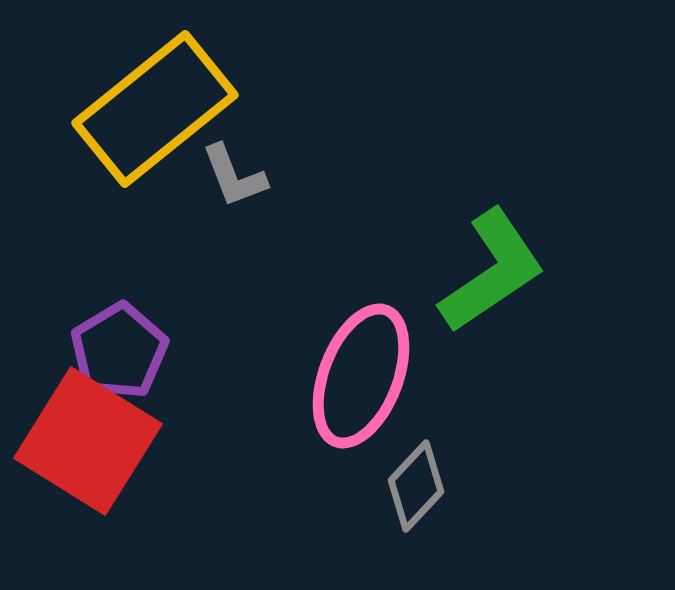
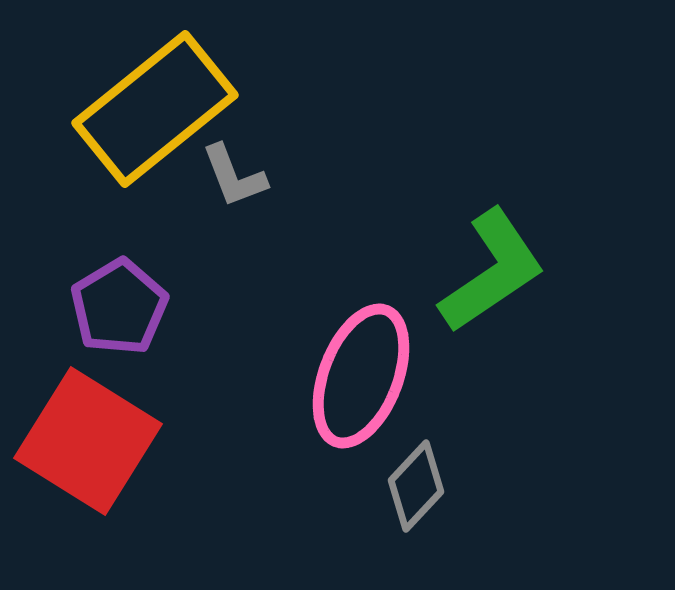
purple pentagon: moved 44 px up
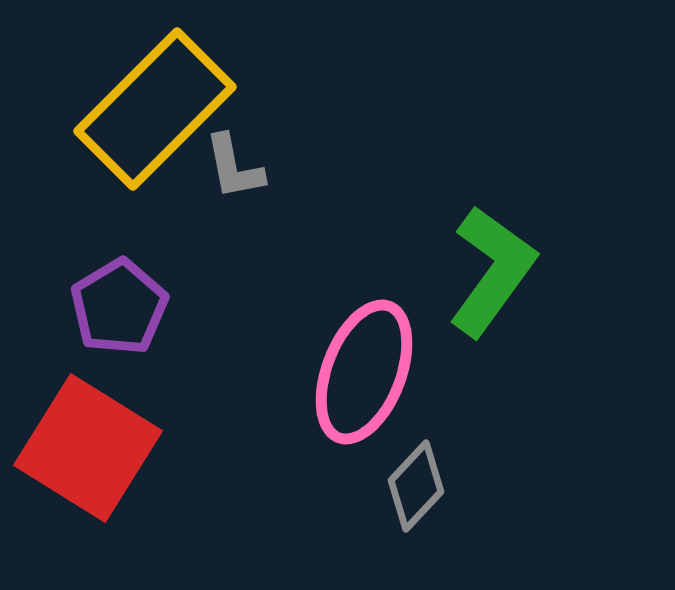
yellow rectangle: rotated 6 degrees counterclockwise
gray L-shape: moved 9 px up; rotated 10 degrees clockwise
green L-shape: rotated 20 degrees counterclockwise
pink ellipse: moved 3 px right, 4 px up
red square: moved 7 px down
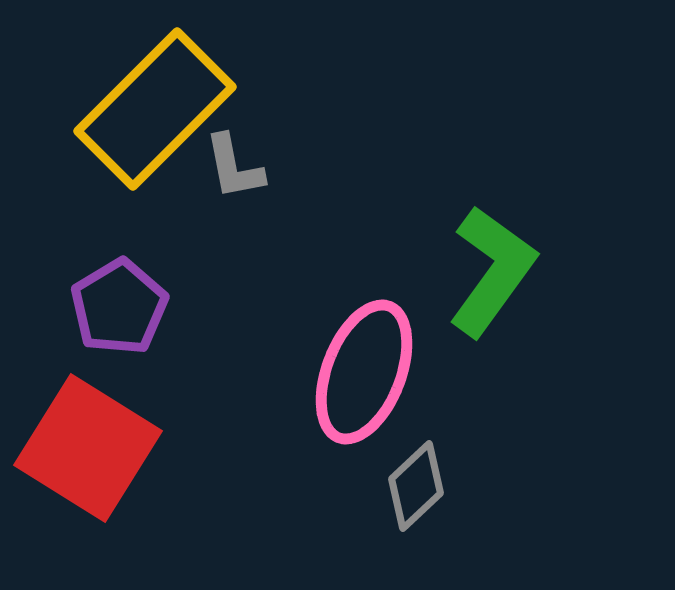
gray diamond: rotated 4 degrees clockwise
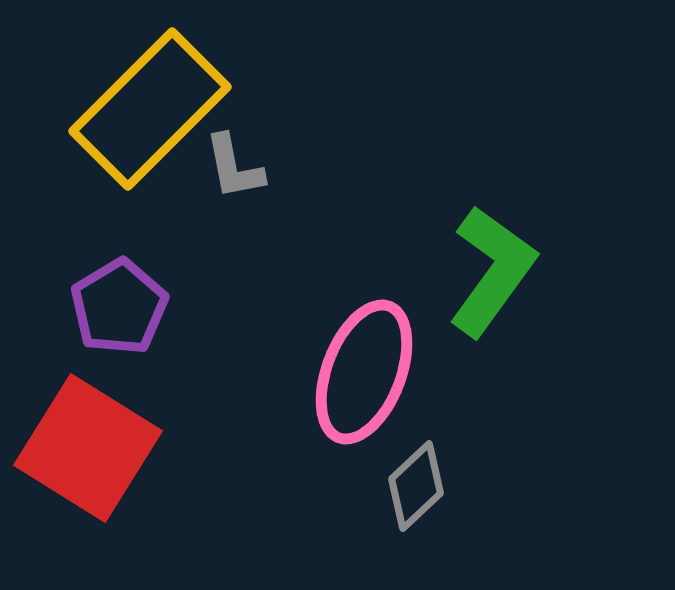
yellow rectangle: moved 5 px left
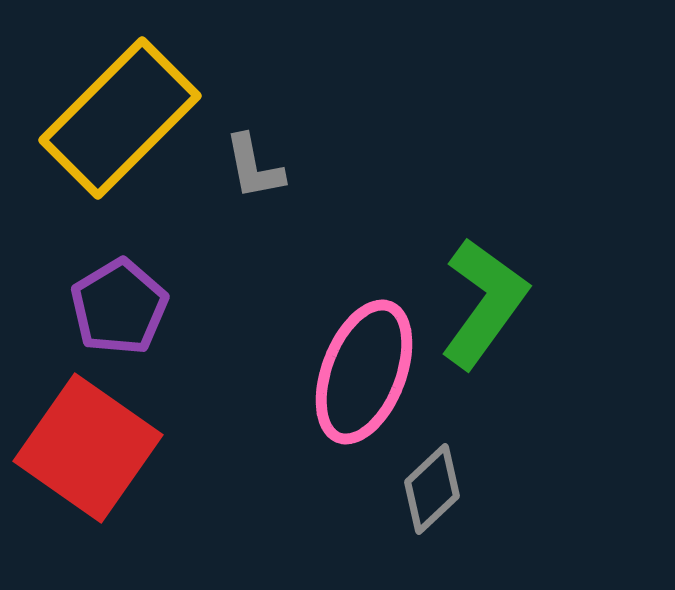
yellow rectangle: moved 30 px left, 9 px down
gray L-shape: moved 20 px right
green L-shape: moved 8 px left, 32 px down
red square: rotated 3 degrees clockwise
gray diamond: moved 16 px right, 3 px down
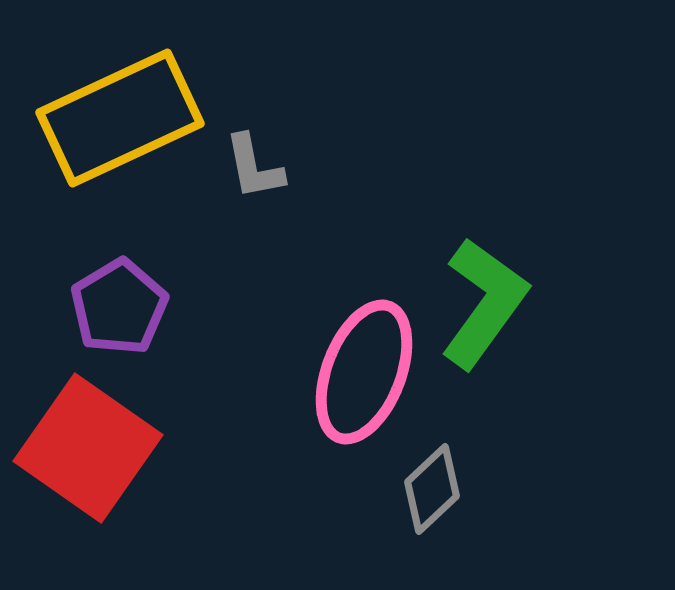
yellow rectangle: rotated 20 degrees clockwise
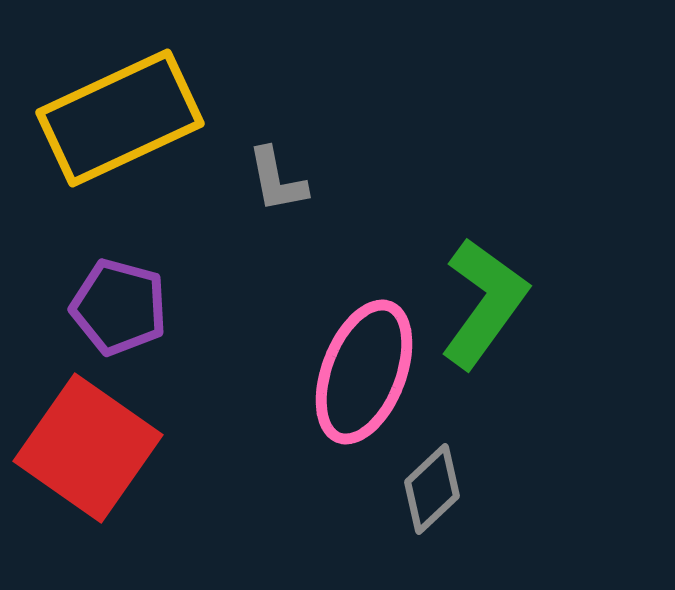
gray L-shape: moved 23 px right, 13 px down
purple pentagon: rotated 26 degrees counterclockwise
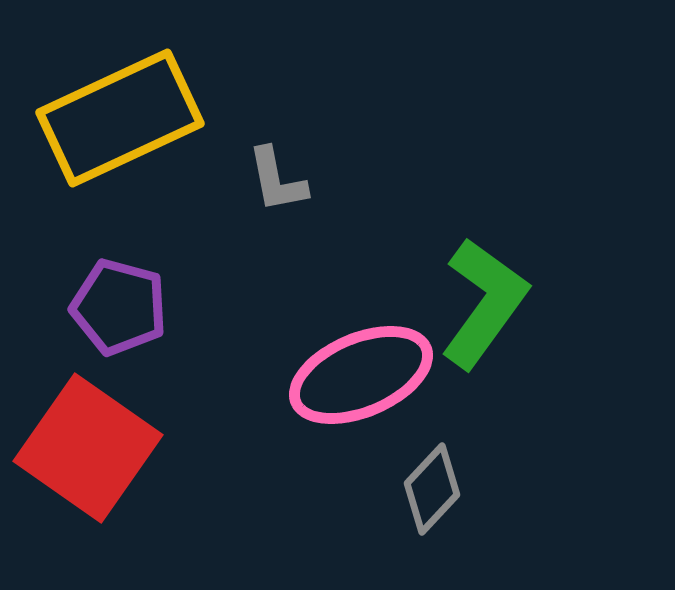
pink ellipse: moved 3 px left, 3 px down; rotated 46 degrees clockwise
gray diamond: rotated 4 degrees counterclockwise
